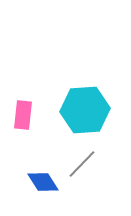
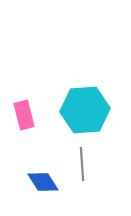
pink rectangle: moved 1 px right; rotated 20 degrees counterclockwise
gray line: rotated 48 degrees counterclockwise
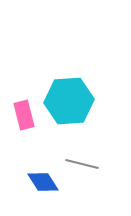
cyan hexagon: moved 16 px left, 9 px up
gray line: rotated 72 degrees counterclockwise
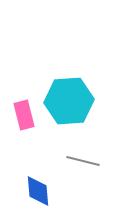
gray line: moved 1 px right, 3 px up
blue diamond: moved 5 px left, 9 px down; rotated 28 degrees clockwise
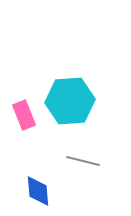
cyan hexagon: moved 1 px right
pink rectangle: rotated 8 degrees counterclockwise
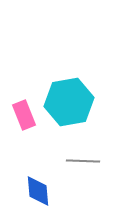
cyan hexagon: moved 1 px left, 1 px down; rotated 6 degrees counterclockwise
gray line: rotated 12 degrees counterclockwise
